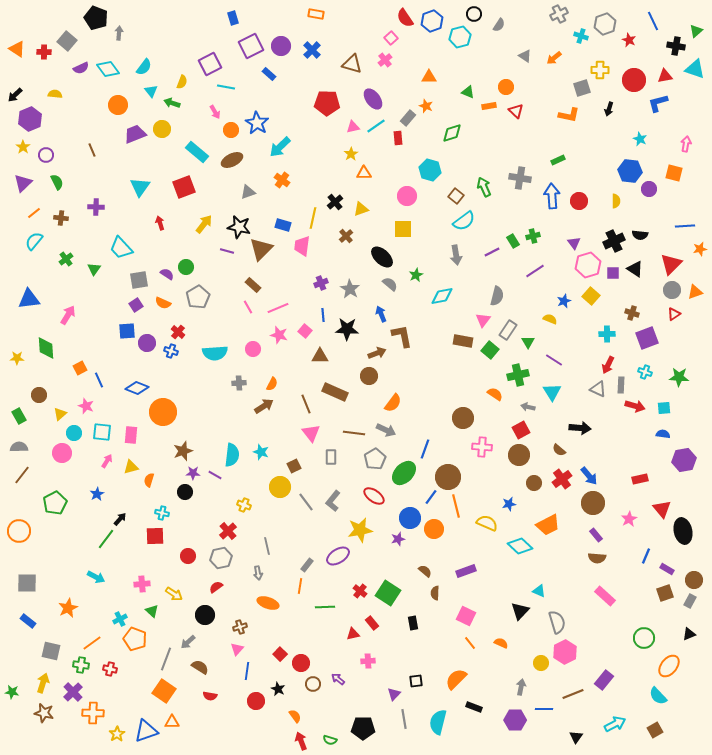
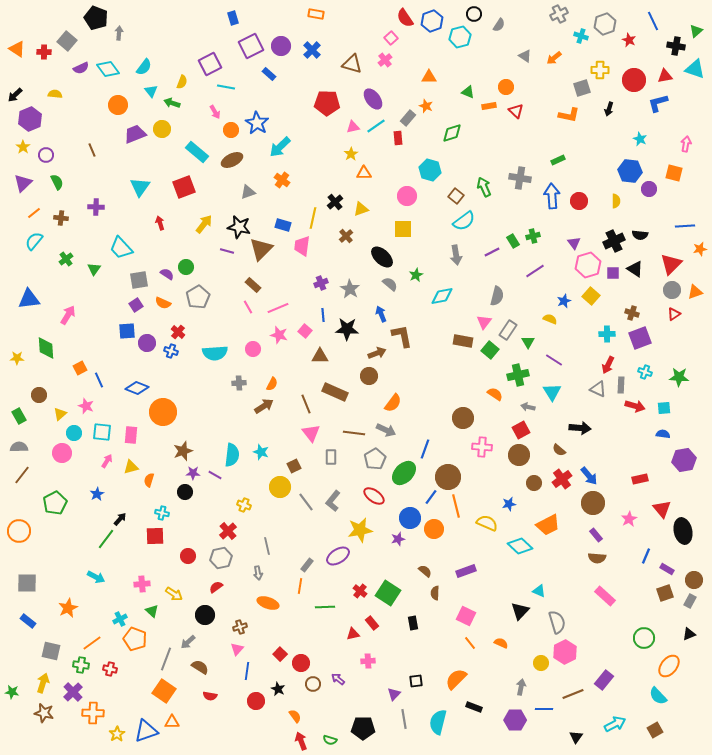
pink triangle at (483, 320): moved 1 px right, 2 px down
purple square at (647, 338): moved 7 px left
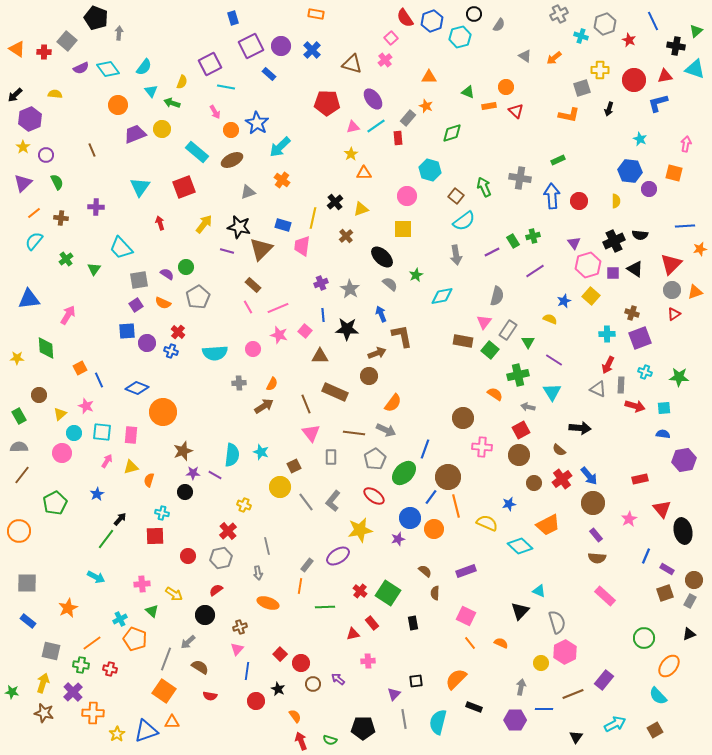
red semicircle at (216, 587): moved 3 px down
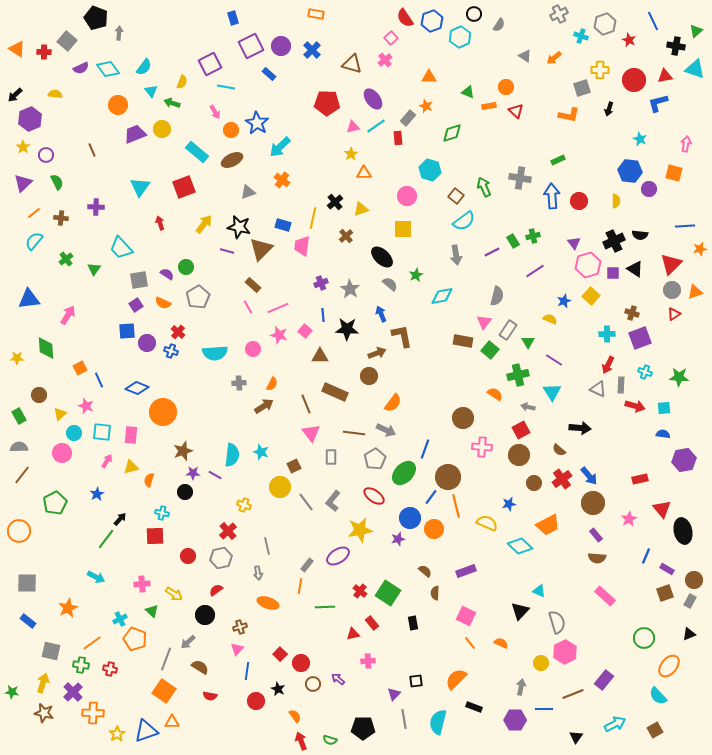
cyan hexagon at (460, 37): rotated 10 degrees counterclockwise
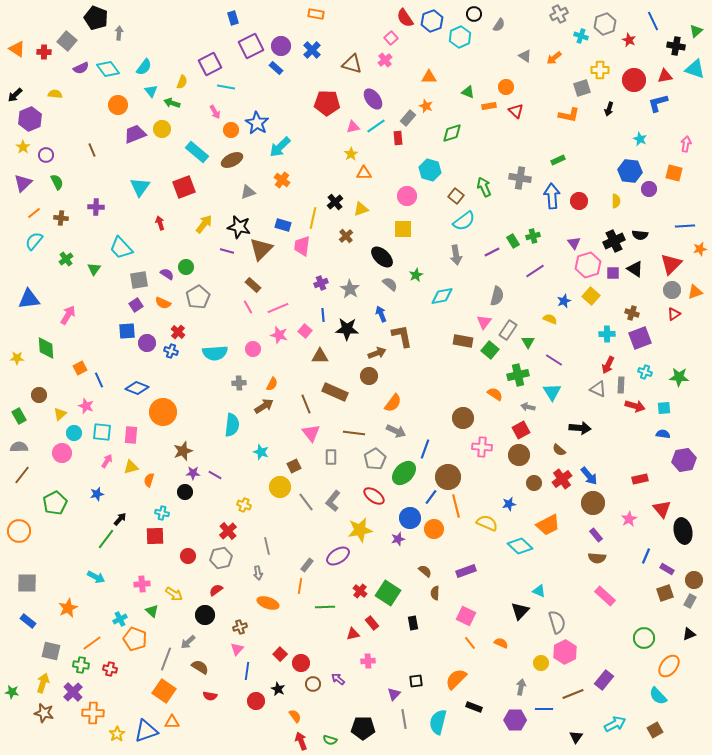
blue rectangle at (269, 74): moved 7 px right, 6 px up
gray arrow at (386, 430): moved 10 px right, 1 px down
cyan semicircle at (232, 455): moved 30 px up
blue star at (97, 494): rotated 16 degrees clockwise
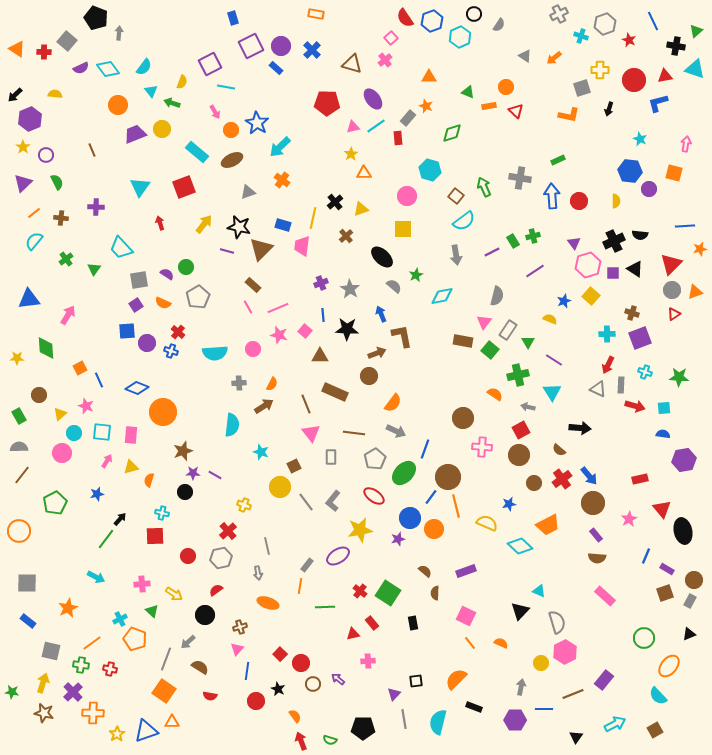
gray semicircle at (390, 284): moved 4 px right, 2 px down
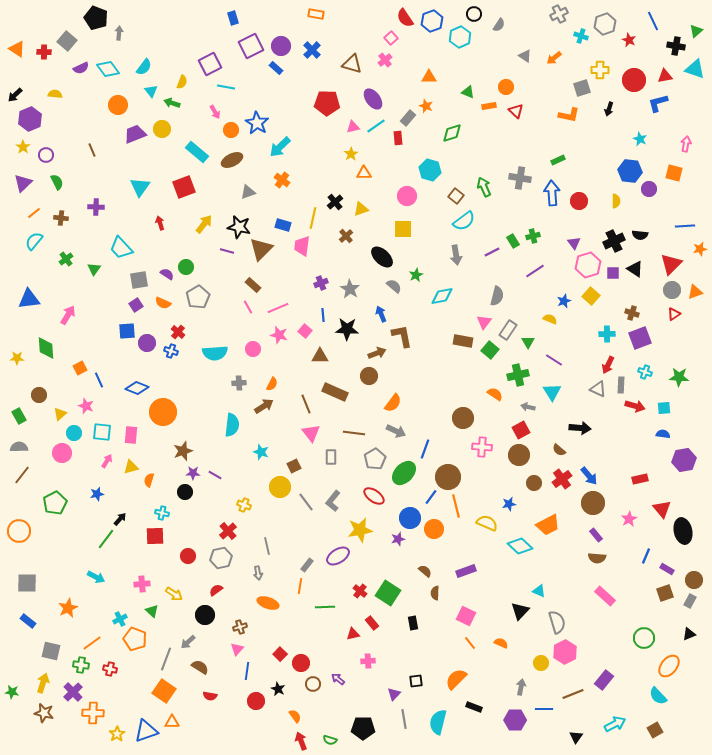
blue arrow at (552, 196): moved 3 px up
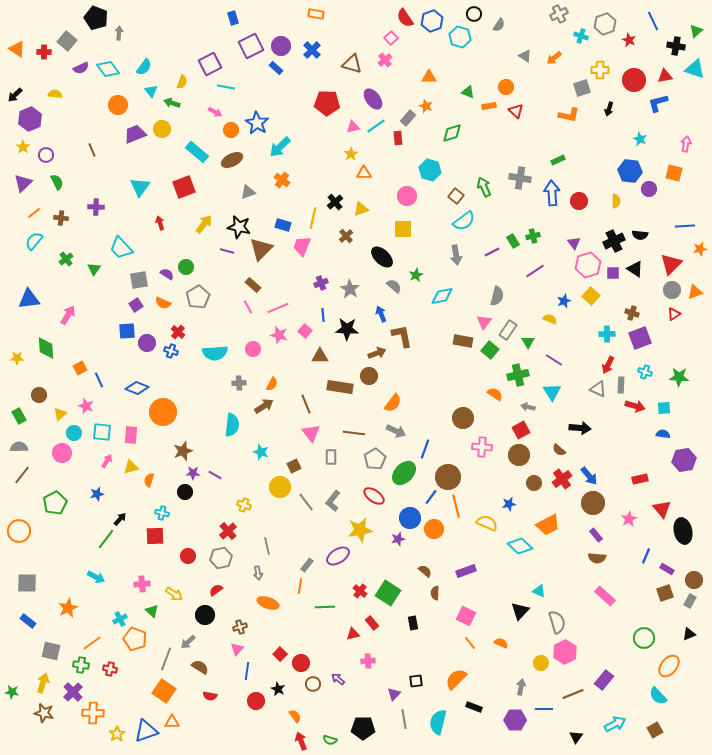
cyan hexagon at (460, 37): rotated 20 degrees counterclockwise
pink arrow at (215, 112): rotated 32 degrees counterclockwise
pink trapezoid at (302, 246): rotated 15 degrees clockwise
brown rectangle at (335, 392): moved 5 px right, 5 px up; rotated 15 degrees counterclockwise
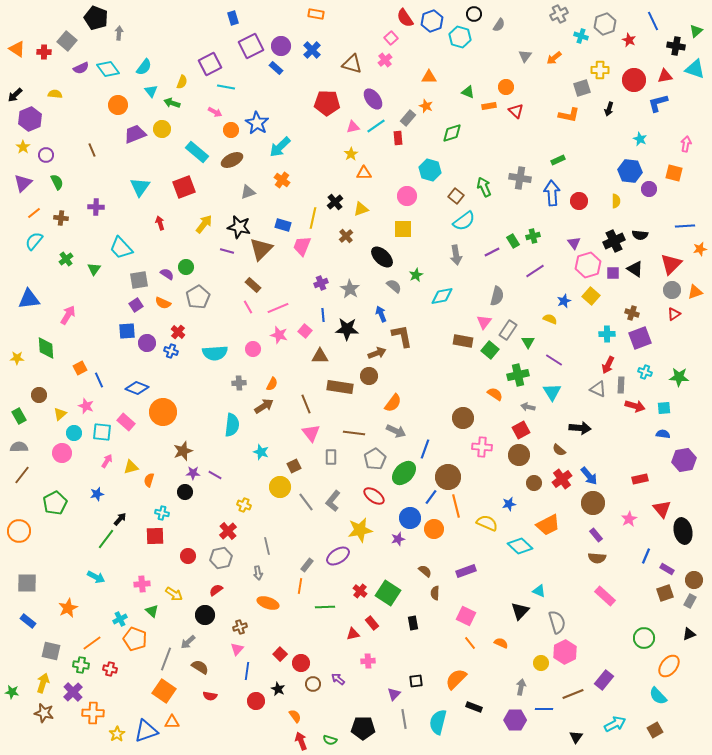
gray triangle at (525, 56): rotated 32 degrees clockwise
pink rectangle at (131, 435): moved 5 px left, 13 px up; rotated 54 degrees counterclockwise
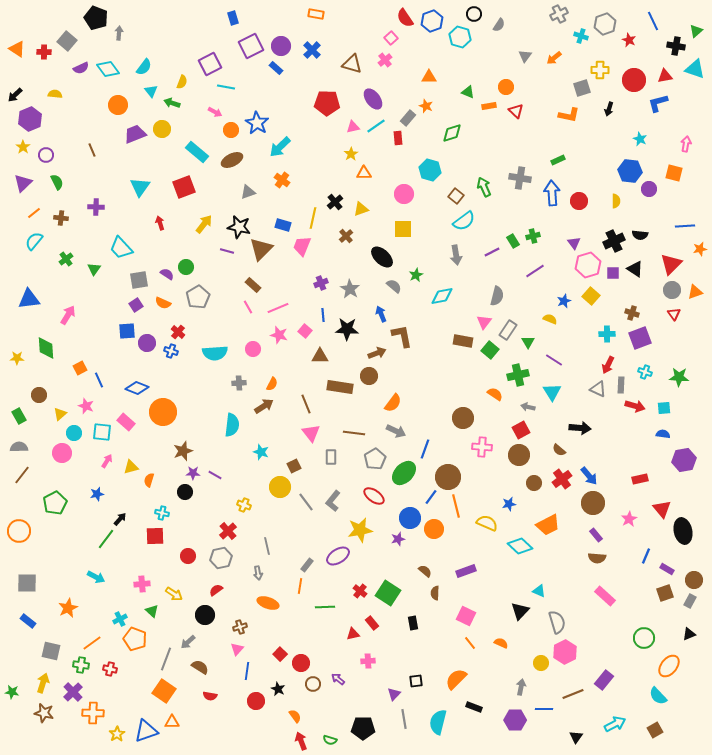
pink circle at (407, 196): moved 3 px left, 2 px up
red triangle at (674, 314): rotated 32 degrees counterclockwise
